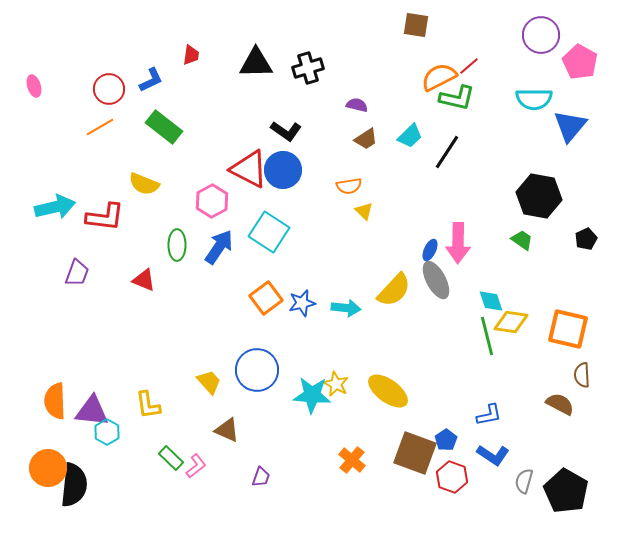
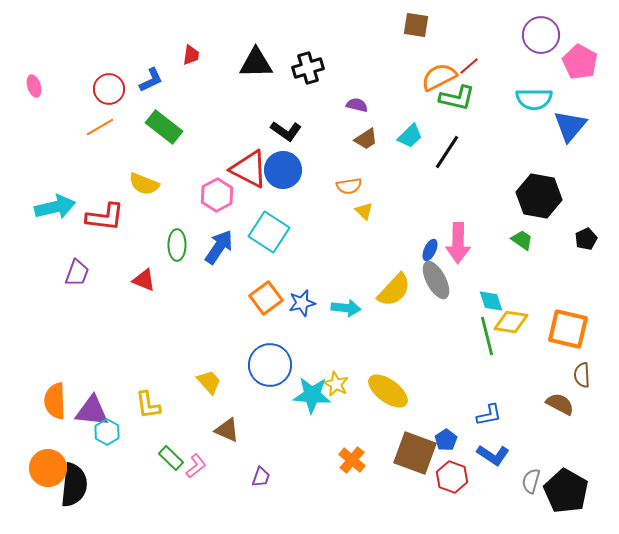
pink hexagon at (212, 201): moved 5 px right, 6 px up
blue circle at (257, 370): moved 13 px right, 5 px up
gray semicircle at (524, 481): moved 7 px right
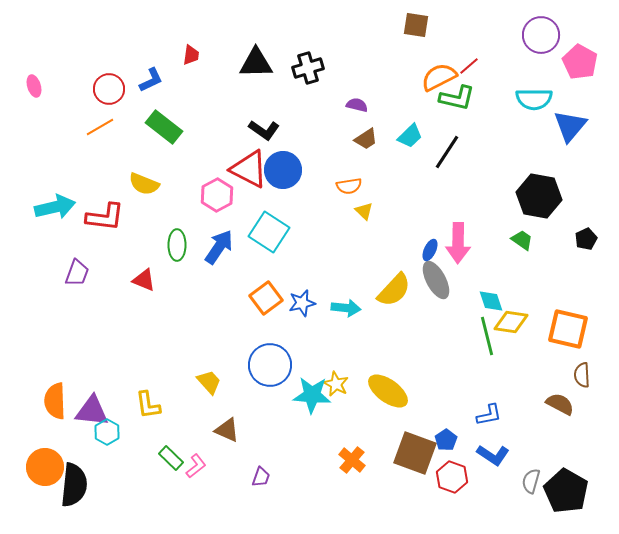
black L-shape at (286, 131): moved 22 px left, 1 px up
orange circle at (48, 468): moved 3 px left, 1 px up
